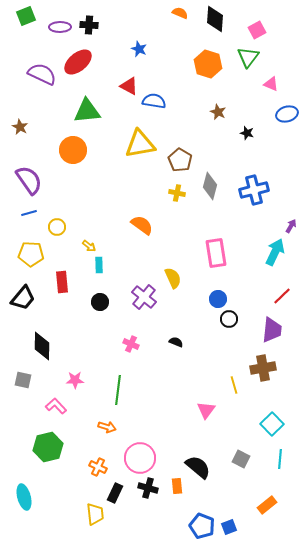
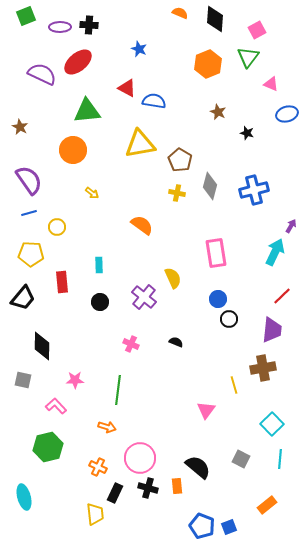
orange hexagon at (208, 64): rotated 20 degrees clockwise
red triangle at (129, 86): moved 2 px left, 2 px down
yellow arrow at (89, 246): moved 3 px right, 53 px up
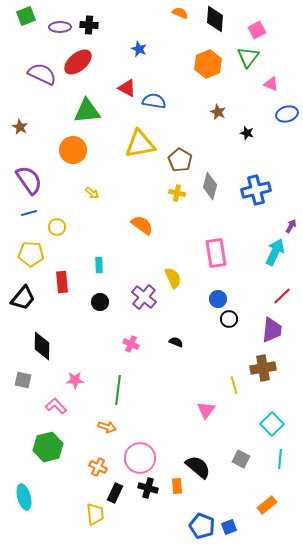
blue cross at (254, 190): moved 2 px right
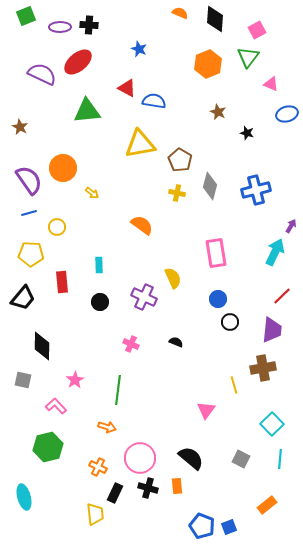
orange circle at (73, 150): moved 10 px left, 18 px down
purple cross at (144, 297): rotated 15 degrees counterclockwise
black circle at (229, 319): moved 1 px right, 3 px down
pink star at (75, 380): rotated 30 degrees counterclockwise
black semicircle at (198, 467): moved 7 px left, 9 px up
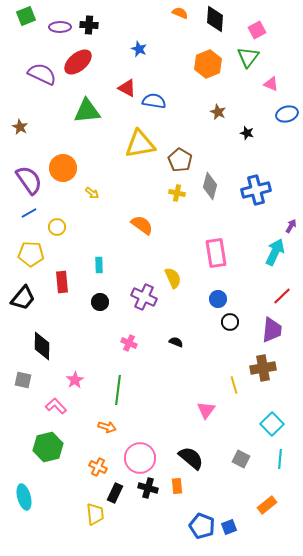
blue line at (29, 213): rotated 14 degrees counterclockwise
pink cross at (131, 344): moved 2 px left, 1 px up
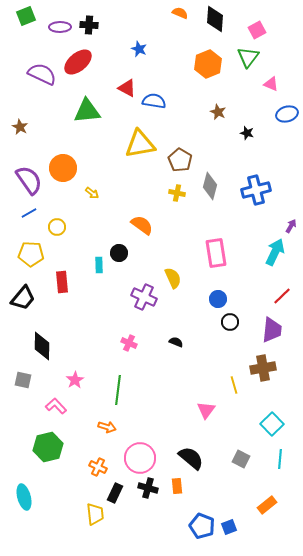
black circle at (100, 302): moved 19 px right, 49 px up
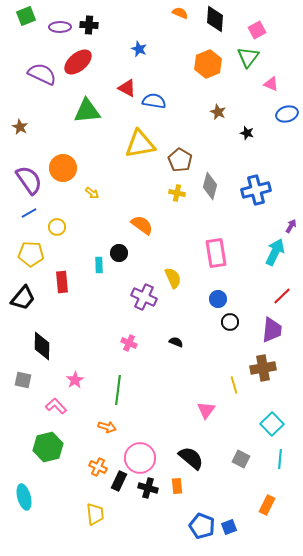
black rectangle at (115, 493): moved 4 px right, 12 px up
orange rectangle at (267, 505): rotated 24 degrees counterclockwise
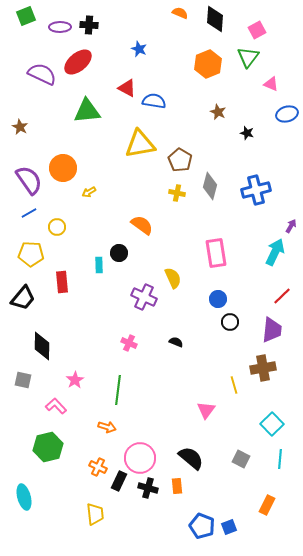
yellow arrow at (92, 193): moved 3 px left, 1 px up; rotated 112 degrees clockwise
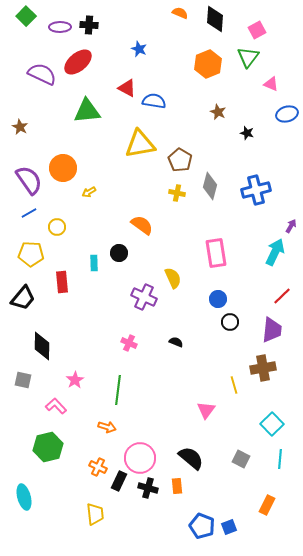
green square at (26, 16): rotated 24 degrees counterclockwise
cyan rectangle at (99, 265): moved 5 px left, 2 px up
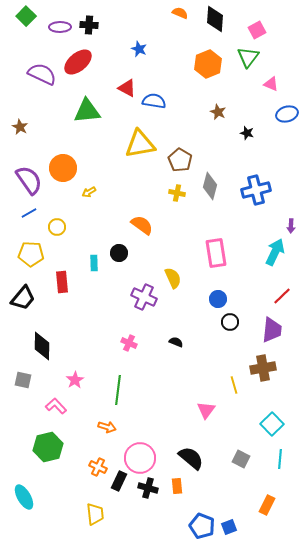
purple arrow at (291, 226): rotated 152 degrees clockwise
cyan ellipse at (24, 497): rotated 15 degrees counterclockwise
